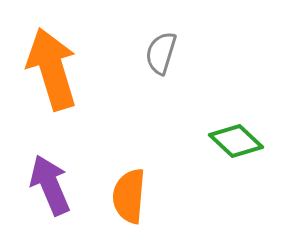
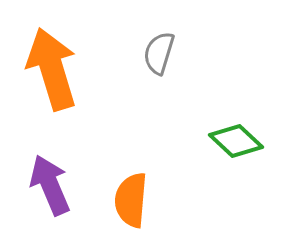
gray semicircle: moved 2 px left
orange semicircle: moved 2 px right, 4 px down
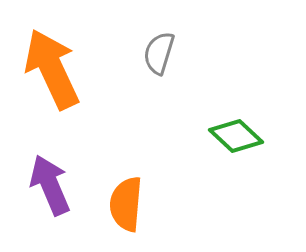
orange arrow: rotated 8 degrees counterclockwise
green diamond: moved 5 px up
orange semicircle: moved 5 px left, 4 px down
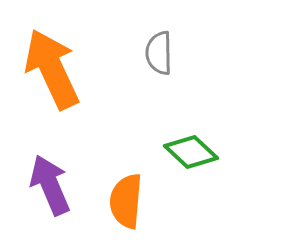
gray semicircle: rotated 18 degrees counterclockwise
green diamond: moved 45 px left, 16 px down
orange semicircle: moved 3 px up
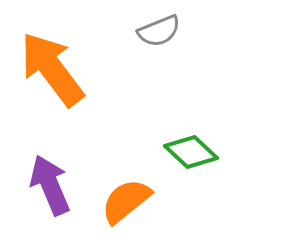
gray semicircle: moved 22 px up; rotated 111 degrees counterclockwise
orange arrow: rotated 12 degrees counterclockwise
orange semicircle: rotated 46 degrees clockwise
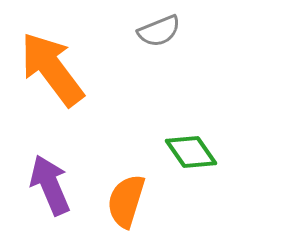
green diamond: rotated 12 degrees clockwise
orange semicircle: rotated 34 degrees counterclockwise
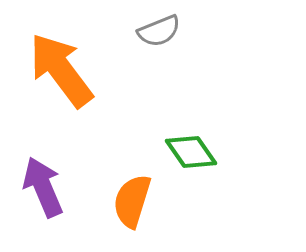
orange arrow: moved 9 px right, 1 px down
purple arrow: moved 7 px left, 2 px down
orange semicircle: moved 6 px right
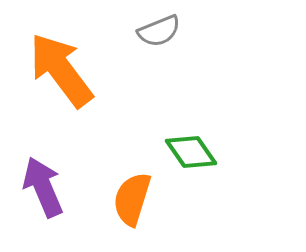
orange semicircle: moved 2 px up
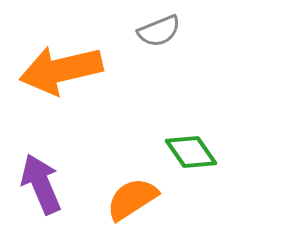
orange arrow: rotated 66 degrees counterclockwise
purple arrow: moved 2 px left, 3 px up
orange semicircle: rotated 40 degrees clockwise
